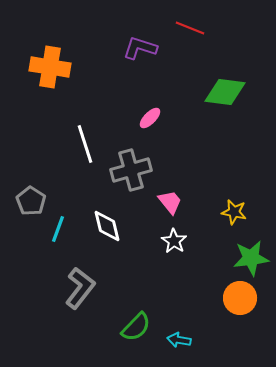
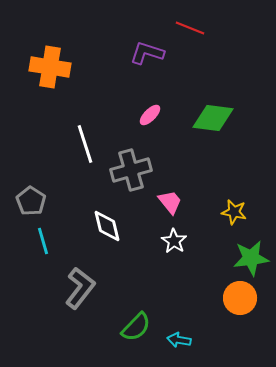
purple L-shape: moved 7 px right, 5 px down
green diamond: moved 12 px left, 26 px down
pink ellipse: moved 3 px up
cyan line: moved 15 px left, 12 px down; rotated 36 degrees counterclockwise
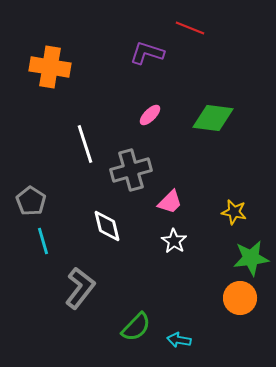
pink trapezoid: rotated 84 degrees clockwise
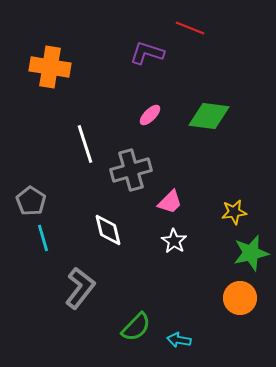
green diamond: moved 4 px left, 2 px up
yellow star: rotated 20 degrees counterclockwise
white diamond: moved 1 px right, 4 px down
cyan line: moved 3 px up
green star: moved 5 px up; rotated 6 degrees counterclockwise
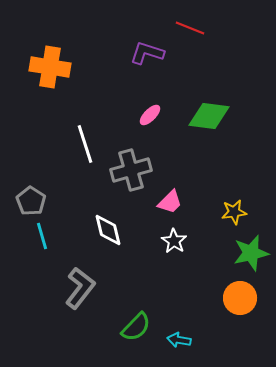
cyan line: moved 1 px left, 2 px up
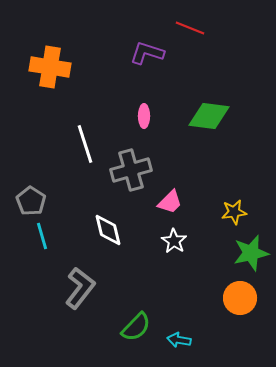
pink ellipse: moved 6 px left, 1 px down; rotated 45 degrees counterclockwise
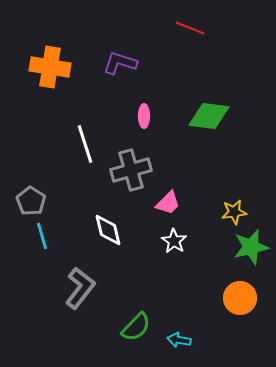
purple L-shape: moved 27 px left, 10 px down
pink trapezoid: moved 2 px left, 1 px down
green star: moved 6 px up
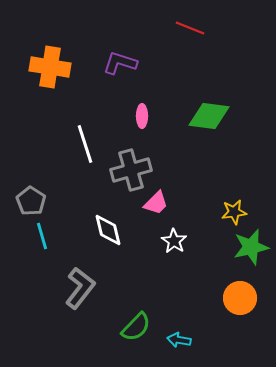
pink ellipse: moved 2 px left
pink trapezoid: moved 12 px left
